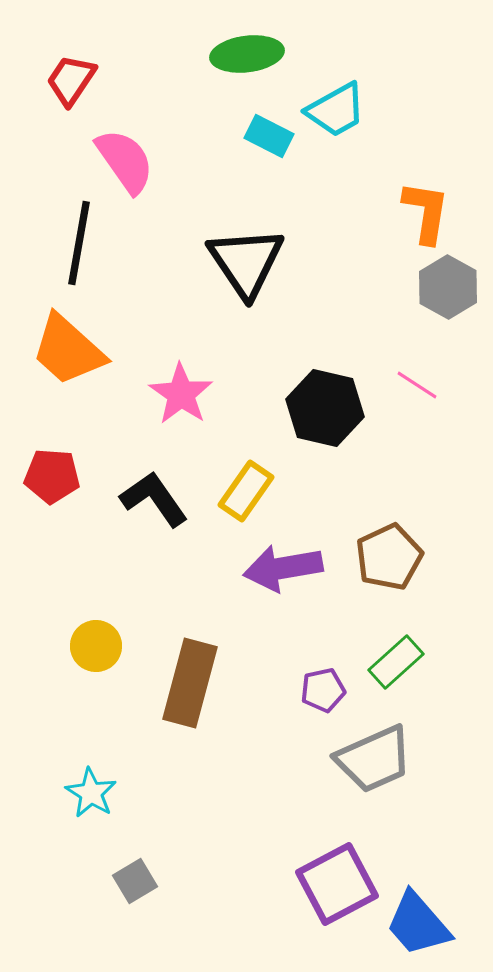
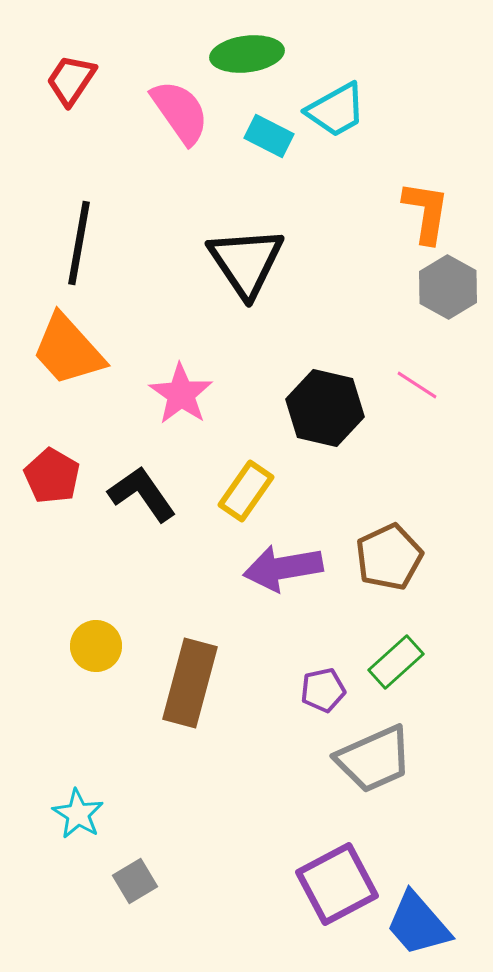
pink semicircle: moved 55 px right, 49 px up
orange trapezoid: rotated 6 degrees clockwise
red pentagon: rotated 26 degrees clockwise
black L-shape: moved 12 px left, 5 px up
cyan star: moved 13 px left, 21 px down
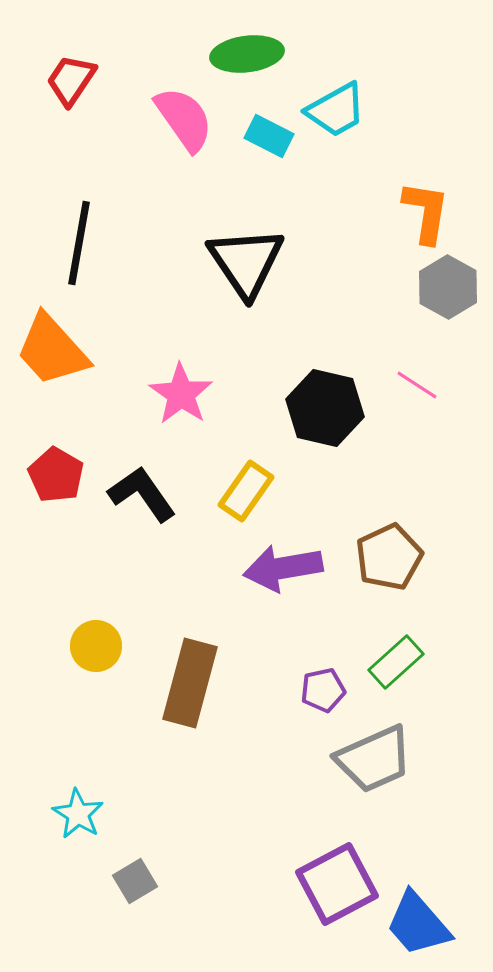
pink semicircle: moved 4 px right, 7 px down
orange trapezoid: moved 16 px left
red pentagon: moved 4 px right, 1 px up
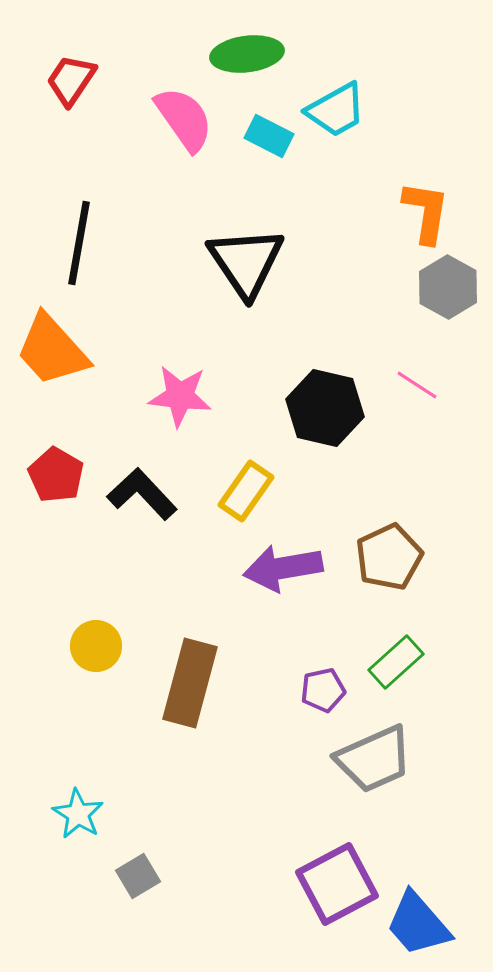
pink star: moved 1 px left, 2 px down; rotated 28 degrees counterclockwise
black L-shape: rotated 8 degrees counterclockwise
gray square: moved 3 px right, 5 px up
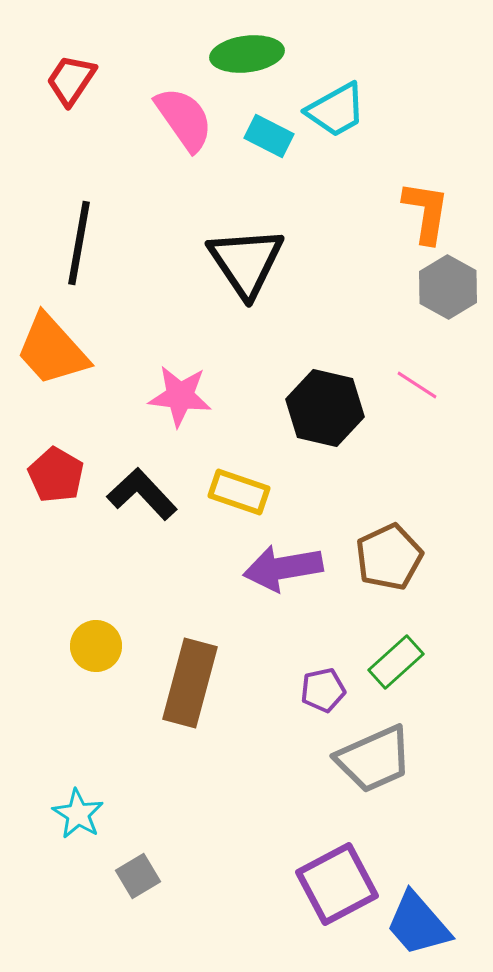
yellow rectangle: moved 7 px left, 1 px down; rotated 74 degrees clockwise
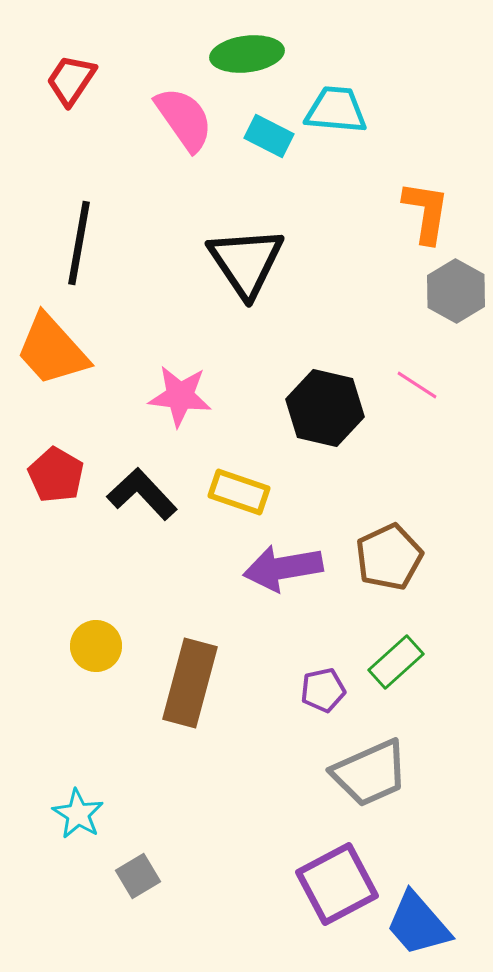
cyan trapezoid: rotated 146 degrees counterclockwise
gray hexagon: moved 8 px right, 4 px down
gray trapezoid: moved 4 px left, 14 px down
